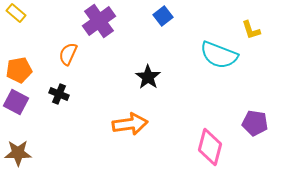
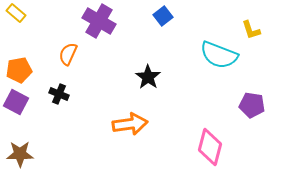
purple cross: rotated 24 degrees counterclockwise
purple pentagon: moved 3 px left, 18 px up
brown star: moved 2 px right, 1 px down
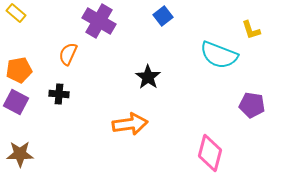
black cross: rotated 18 degrees counterclockwise
pink diamond: moved 6 px down
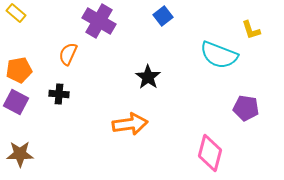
purple pentagon: moved 6 px left, 3 px down
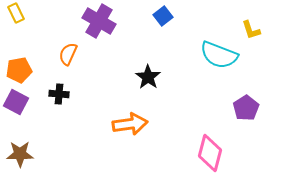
yellow rectangle: rotated 24 degrees clockwise
purple pentagon: rotated 30 degrees clockwise
